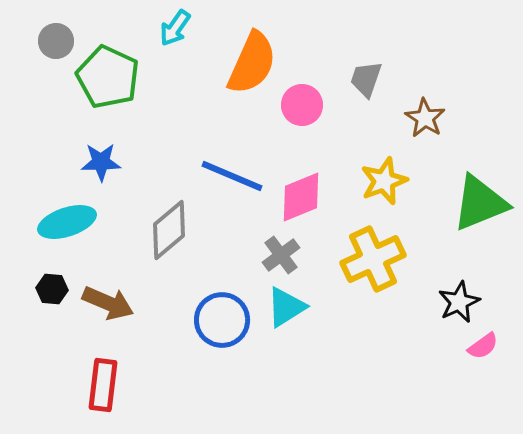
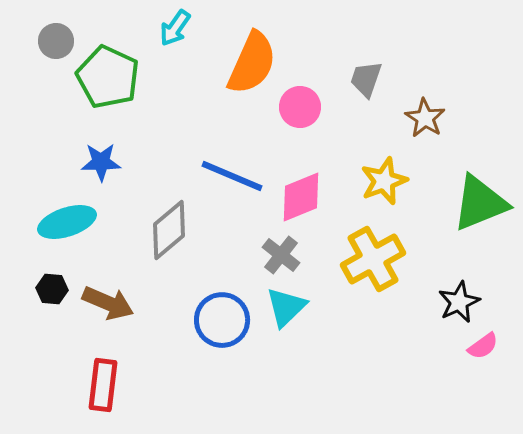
pink circle: moved 2 px left, 2 px down
gray cross: rotated 15 degrees counterclockwise
yellow cross: rotated 4 degrees counterclockwise
cyan triangle: rotated 12 degrees counterclockwise
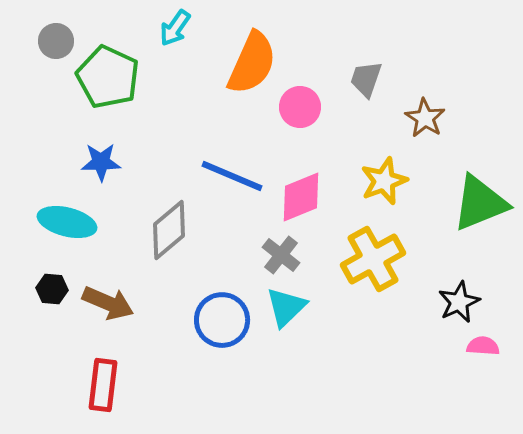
cyan ellipse: rotated 32 degrees clockwise
pink semicircle: rotated 140 degrees counterclockwise
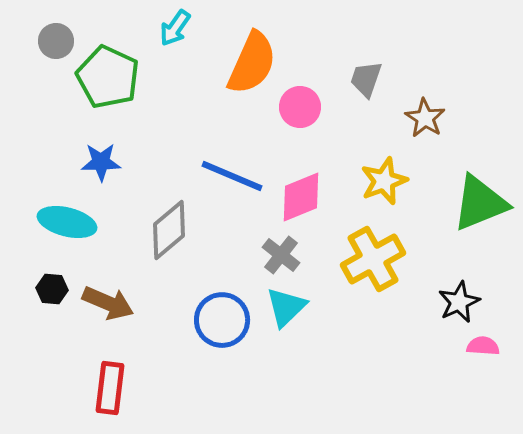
red rectangle: moved 7 px right, 3 px down
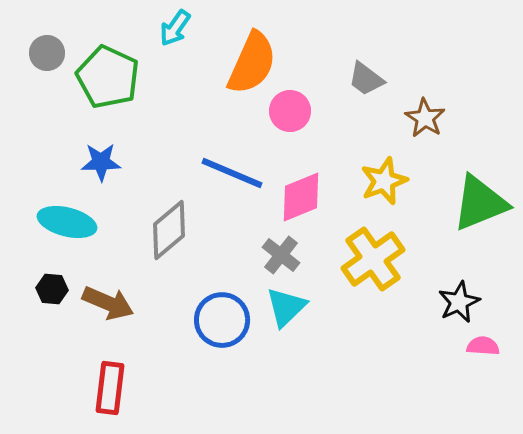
gray circle: moved 9 px left, 12 px down
gray trapezoid: rotated 72 degrees counterclockwise
pink circle: moved 10 px left, 4 px down
blue line: moved 3 px up
yellow cross: rotated 6 degrees counterclockwise
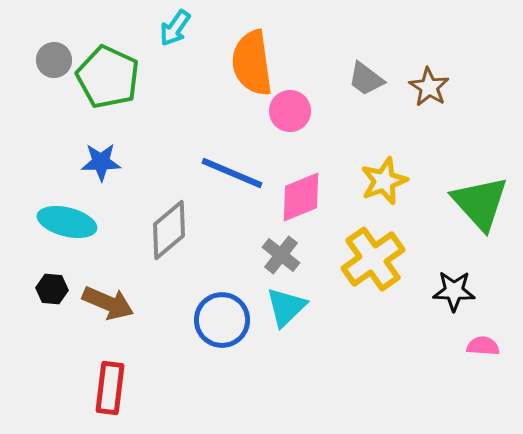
gray circle: moved 7 px right, 7 px down
orange semicircle: rotated 148 degrees clockwise
brown star: moved 4 px right, 31 px up
green triangle: rotated 50 degrees counterclockwise
black star: moved 5 px left, 11 px up; rotated 27 degrees clockwise
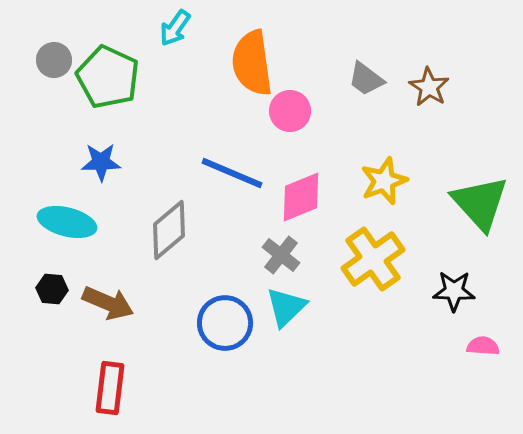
blue circle: moved 3 px right, 3 px down
